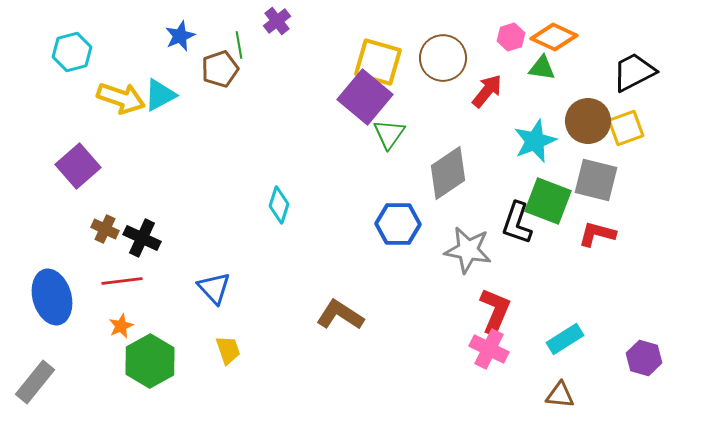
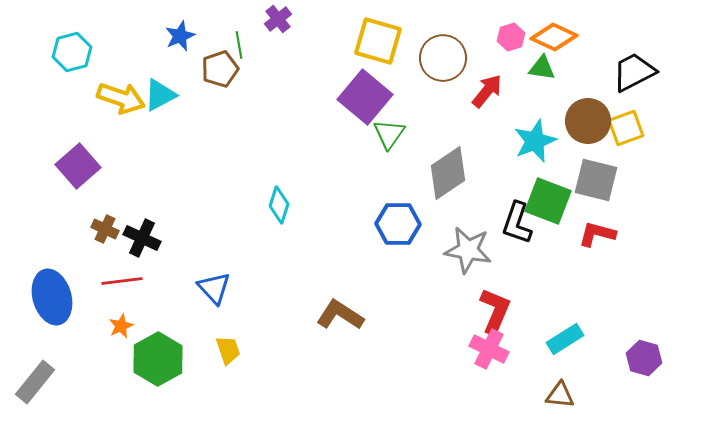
purple cross at (277, 21): moved 1 px right, 2 px up
yellow square at (378, 62): moved 21 px up
green hexagon at (150, 361): moved 8 px right, 2 px up
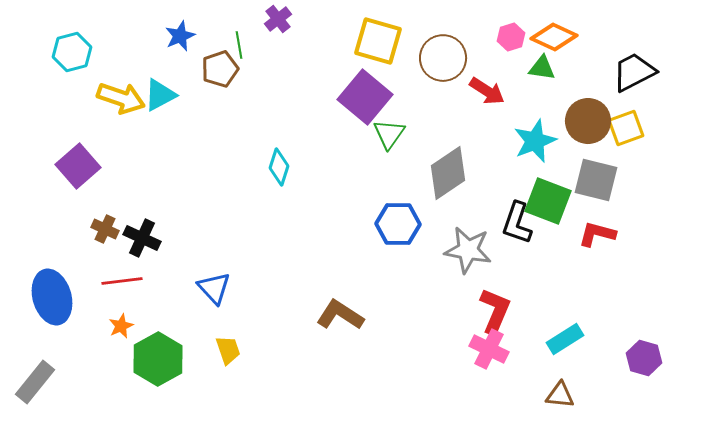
red arrow at (487, 91): rotated 84 degrees clockwise
cyan diamond at (279, 205): moved 38 px up
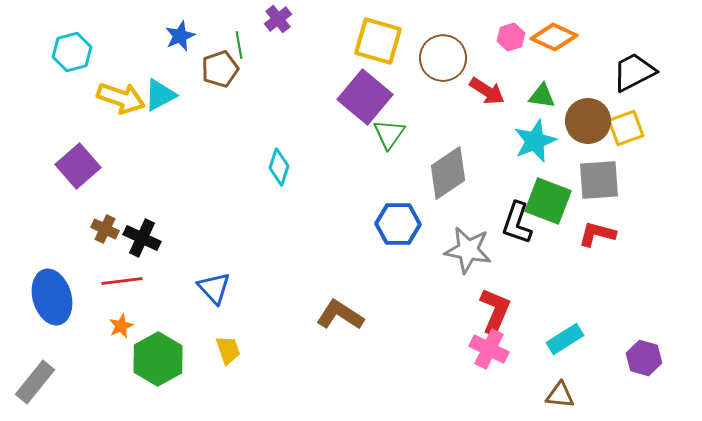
green triangle at (542, 68): moved 28 px down
gray square at (596, 180): moved 3 px right; rotated 18 degrees counterclockwise
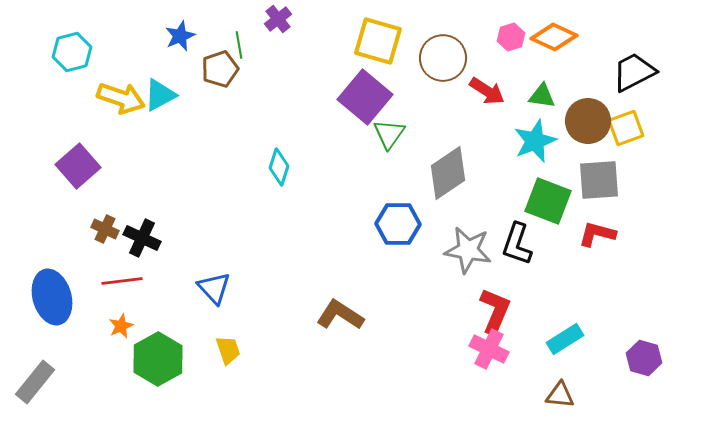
black L-shape at (517, 223): moved 21 px down
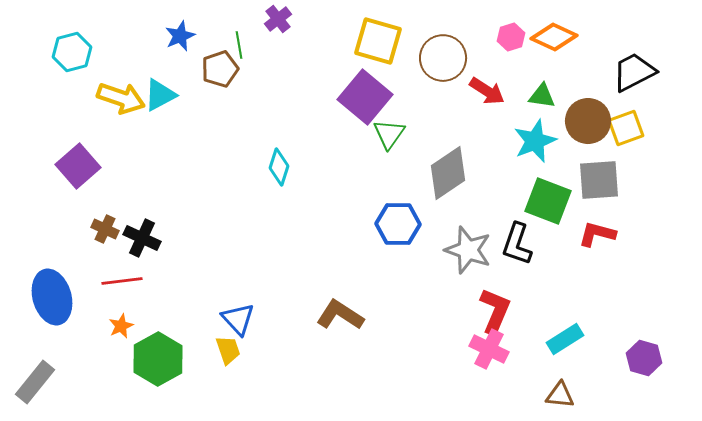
gray star at (468, 250): rotated 9 degrees clockwise
blue triangle at (214, 288): moved 24 px right, 31 px down
